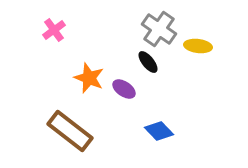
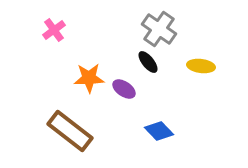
yellow ellipse: moved 3 px right, 20 px down
orange star: rotated 24 degrees counterclockwise
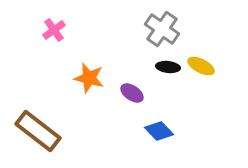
gray cross: moved 3 px right
black ellipse: moved 20 px right, 5 px down; rotated 45 degrees counterclockwise
yellow ellipse: rotated 20 degrees clockwise
orange star: rotated 16 degrees clockwise
purple ellipse: moved 8 px right, 4 px down
brown rectangle: moved 32 px left
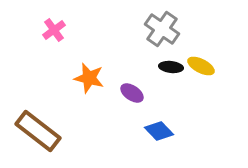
black ellipse: moved 3 px right
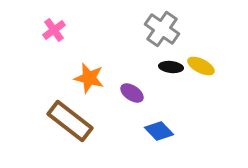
brown rectangle: moved 32 px right, 10 px up
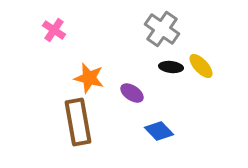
pink cross: rotated 20 degrees counterclockwise
yellow ellipse: rotated 20 degrees clockwise
brown rectangle: moved 8 px right, 1 px down; rotated 42 degrees clockwise
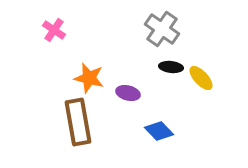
yellow ellipse: moved 12 px down
purple ellipse: moved 4 px left; rotated 20 degrees counterclockwise
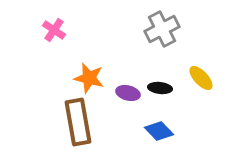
gray cross: rotated 28 degrees clockwise
black ellipse: moved 11 px left, 21 px down
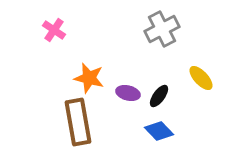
black ellipse: moved 1 px left, 8 px down; rotated 60 degrees counterclockwise
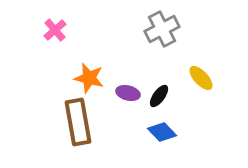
pink cross: moved 1 px right; rotated 15 degrees clockwise
blue diamond: moved 3 px right, 1 px down
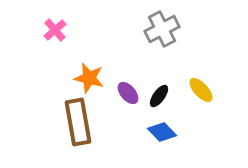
yellow ellipse: moved 12 px down
purple ellipse: rotated 35 degrees clockwise
